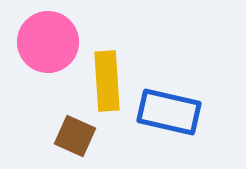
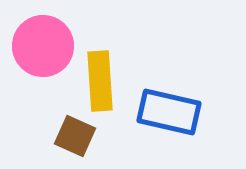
pink circle: moved 5 px left, 4 px down
yellow rectangle: moved 7 px left
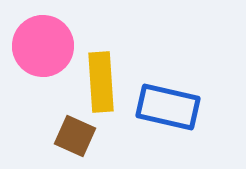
yellow rectangle: moved 1 px right, 1 px down
blue rectangle: moved 1 px left, 5 px up
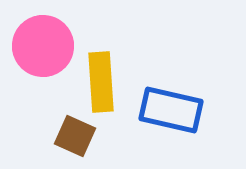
blue rectangle: moved 3 px right, 3 px down
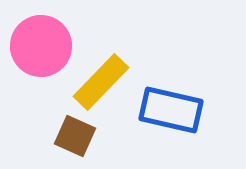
pink circle: moved 2 px left
yellow rectangle: rotated 48 degrees clockwise
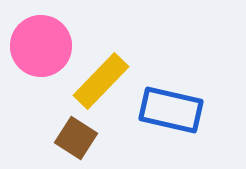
yellow rectangle: moved 1 px up
brown square: moved 1 px right, 2 px down; rotated 9 degrees clockwise
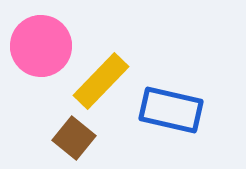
brown square: moved 2 px left; rotated 6 degrees clockwise
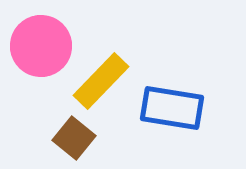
blue rectangle: moved 1 px right, 2 px up; rotated 4 degrees counterclockwise
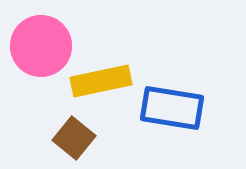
yellow rectangle: rotated 34 degrees clockwise
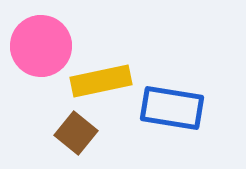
brown square: moved 2 px right, 5 px up
